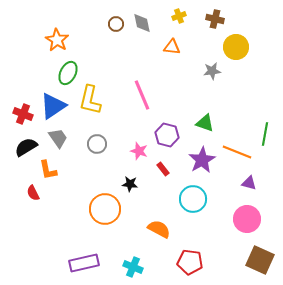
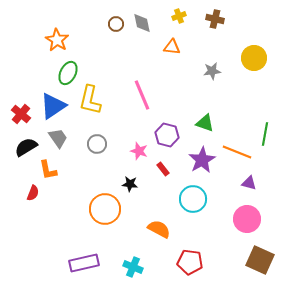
yellow circle: moved 18 px right, 11 px down
red cross: moved 2 px left; rotated 18 degrees clockwise
red semicircle: rotated 133 degrees counterclockwise
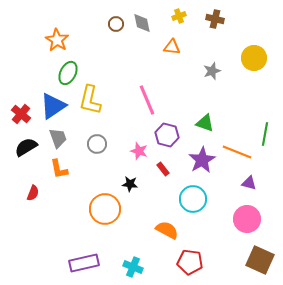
gray star: rotated 12 degrees counterclockwise
pink line: moved 5 px right, 5 px down
gray trapezoid: rotated 15 degrees clockwise
orange L-shape: moved 11 px right, 1 px up
orange semicircle: moved 8 px right, 1 px down
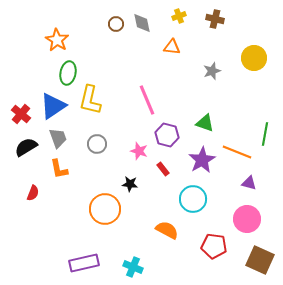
green ellipse: rotated 15 degrees counterclockwise
red pentagon: moved 24 px right, 16 px up
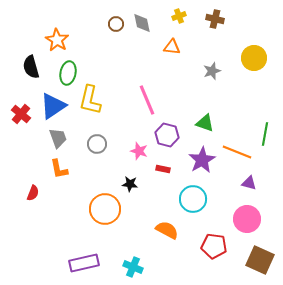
black semicircle: moved 5 px right, 80 px up; rotated 75 degrees counterclockwise
red rectangle: rotated 40 degrees counterclockwise
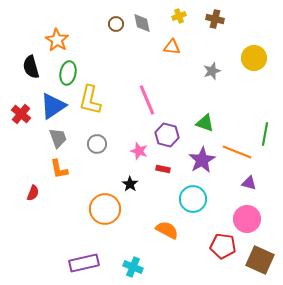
black star: rotated 28 degrees clockwise
red pentagon: moved 9 px right
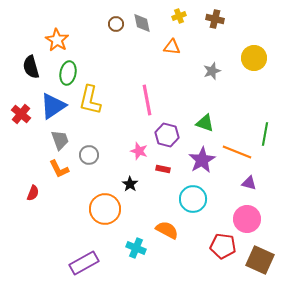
pink line: rotated 12 degrees clockwise
gray trapezoid: moved 2 px right, 2 px down
gray circle: moved 8 px left, 11 px down
orange L-shape: rotated 15 degrees counterclockwise
purple rectangle: rotated 16 degrees counterclockwise
cyan cross: moved 3 px right, 19 px up
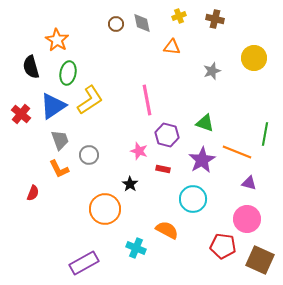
yellow L-shape: rotated 136 degrees counterclockwise
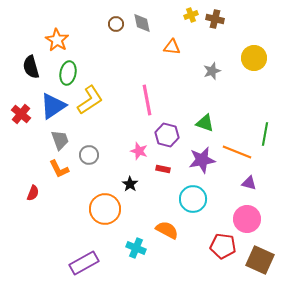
yellow cross: moved 12 px right, 1 px up
purple star: rotated 20 degrees clockwise
